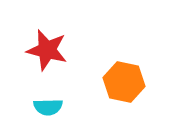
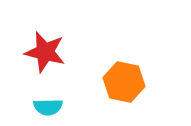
red star: moved 2 px left, 2 px down
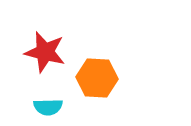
orange hexagon: moved 27 px left, 4 px up; rotated 9 degrees counterclockwise
